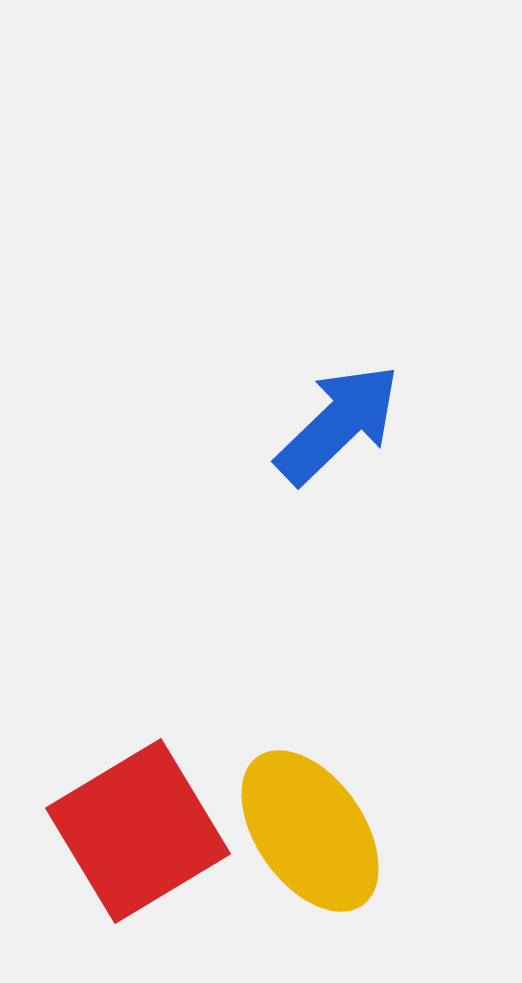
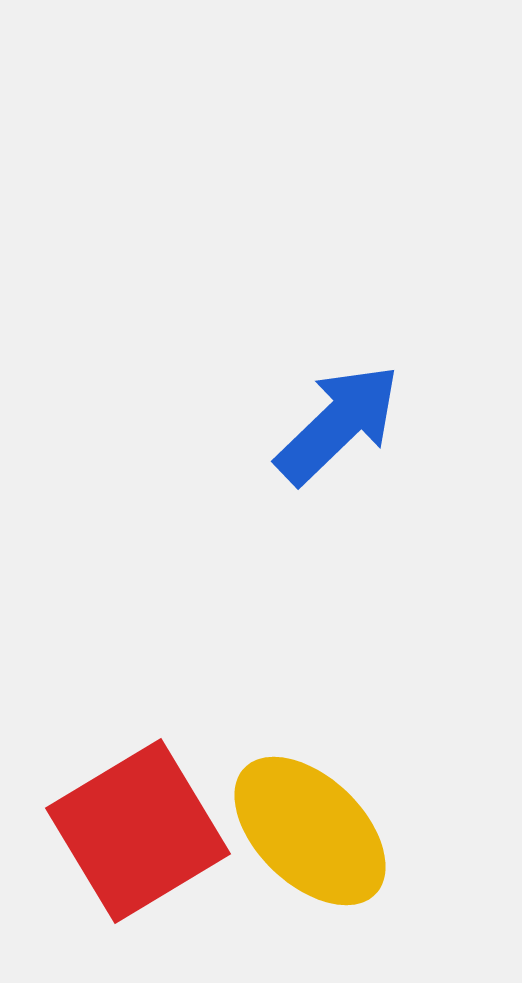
yellow ellipse: rotated 11 degrees counterclockwise
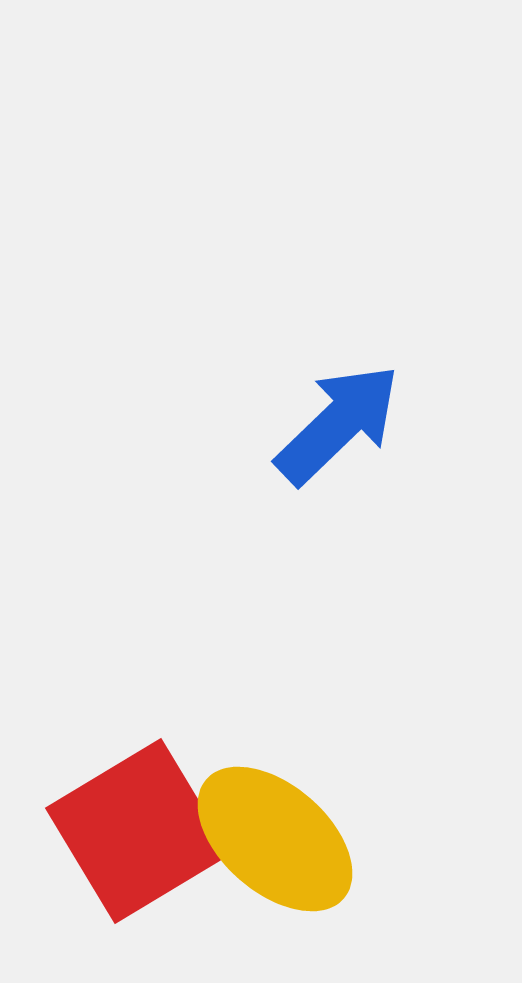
yellow ellipse: moved 35 px left, 8 px down; rotated 3 degrees counterclockwise
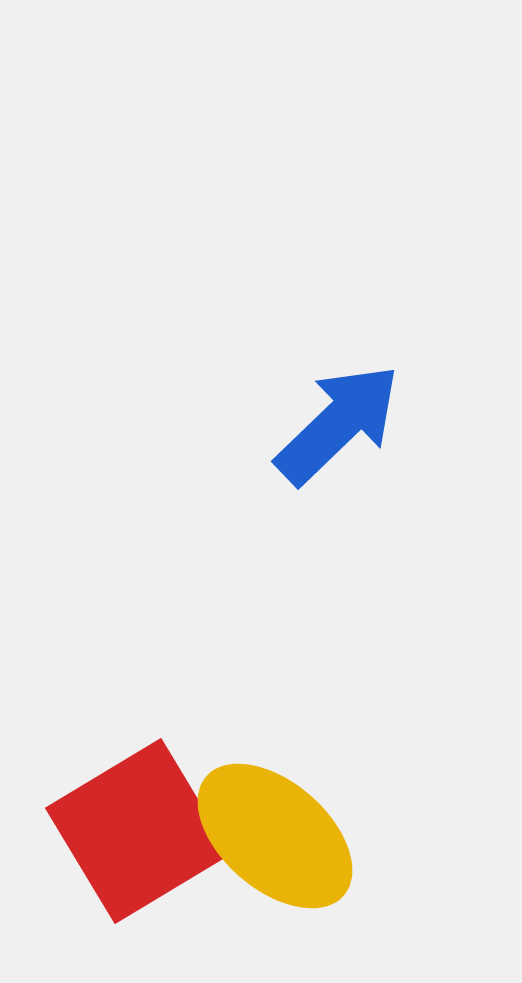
yellow ellipse: moved 3 px up
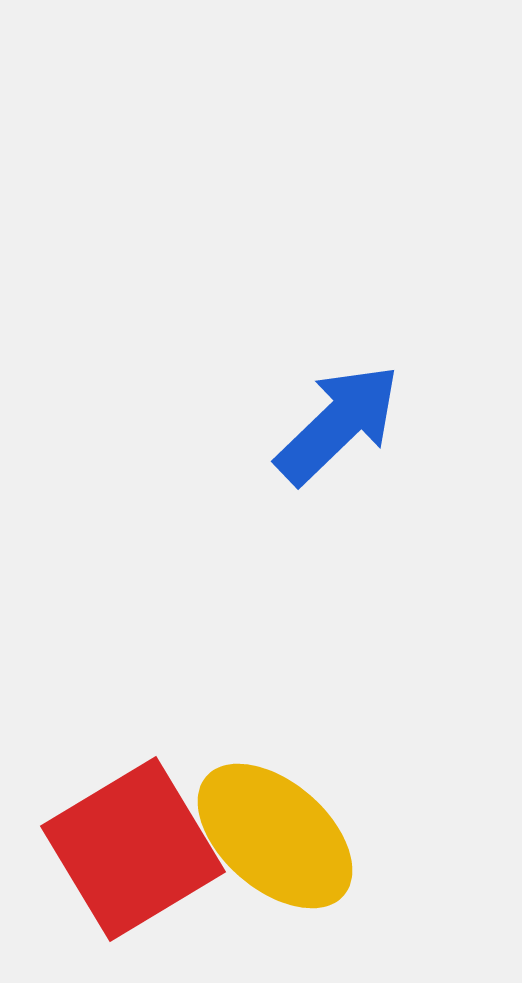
red square: moved 5 px left, 18 px down
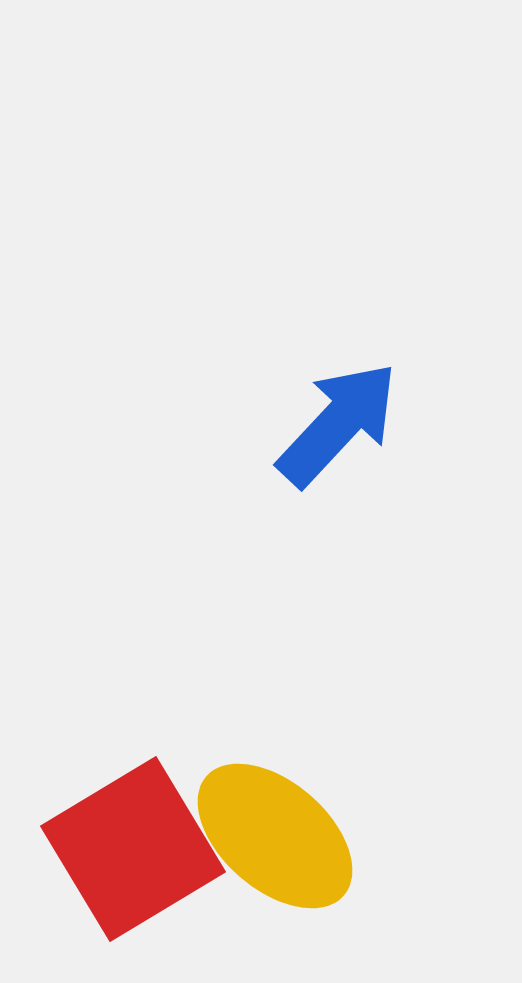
blue arrow: rotated 3 degrees counterclockwise
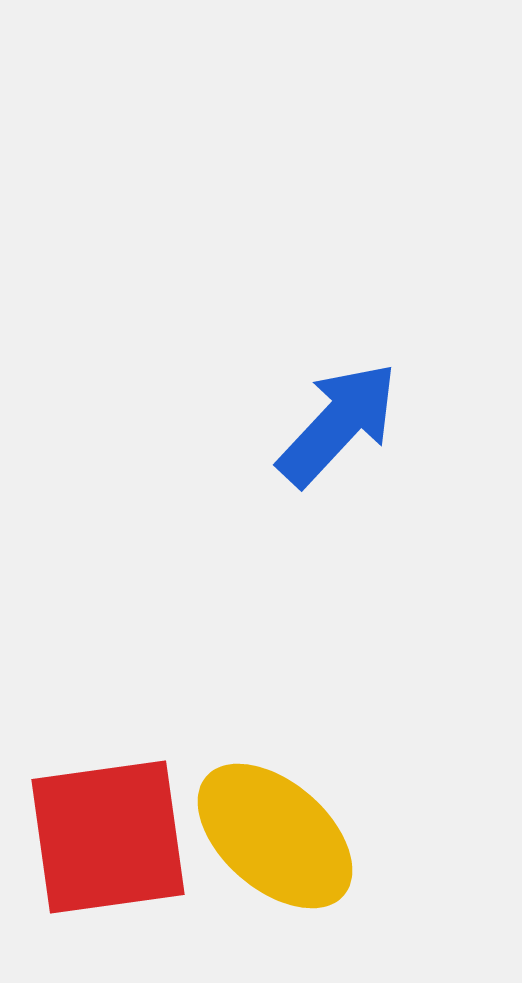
red square: moved 25 px left, 12 px up; rotated 23 degrees clockwise
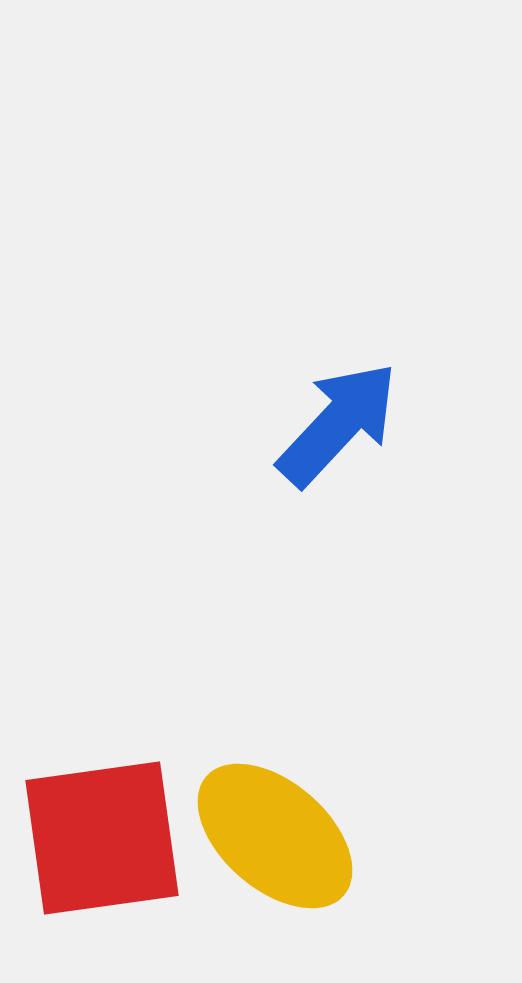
red square: moved 6 px left, 1 px down
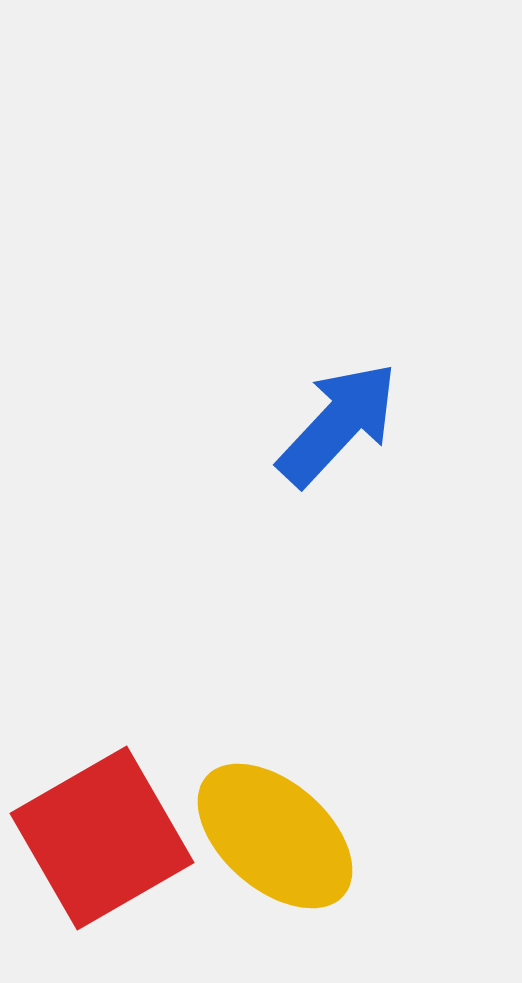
red square: rotated 22 degrees counterclockwise
